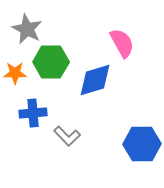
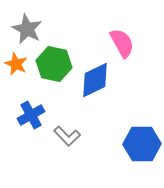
green hexagon: moved 3 px right, 2 px down; rotated 12 degrees clockwise
orange star: moved 1 px right, 9 px up; rotated 25 degrees clockwise
blue diamond: rotated 9 degrees counterclockwise
blue cross: moved 2 px left, 2 px down; rotated 24 degrees counterclockwise
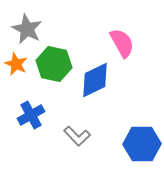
gray L-shape: moved 10 px right
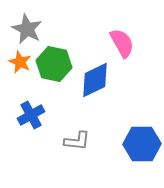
orange star: moved 4 px right, 2 px up
gray L-shape: moved 5 px down; rotated 40 degrees counterclockwise
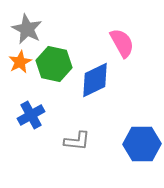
orange star: rotated 20 degrees clockwise
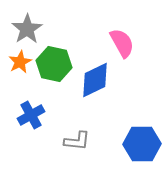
gray star: rotated 12 degrees clockwise
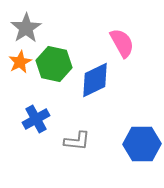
gray star: moved 1 px left, 1 px up
blue cross: moved 5 px right, 4 px down
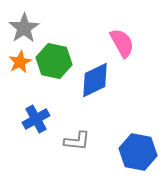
gray star: moved 2 px left
green hexagon: moved 3 px up
blue hexagon: moved 4 px left, 8 px down; rotated 12 degrees clockwise
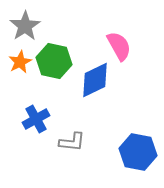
gray star: moved 1 px right, 2 px up
pink semicircle: moved 3 px left, 3 px down
gray L-shape: moved 5 px left, 1 px down
